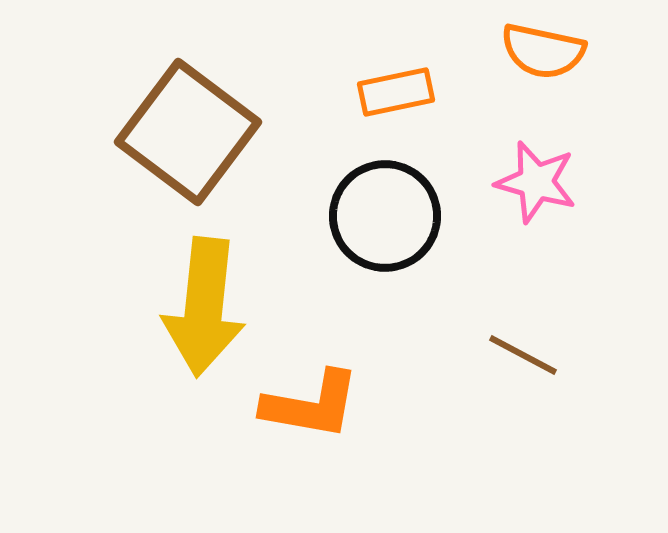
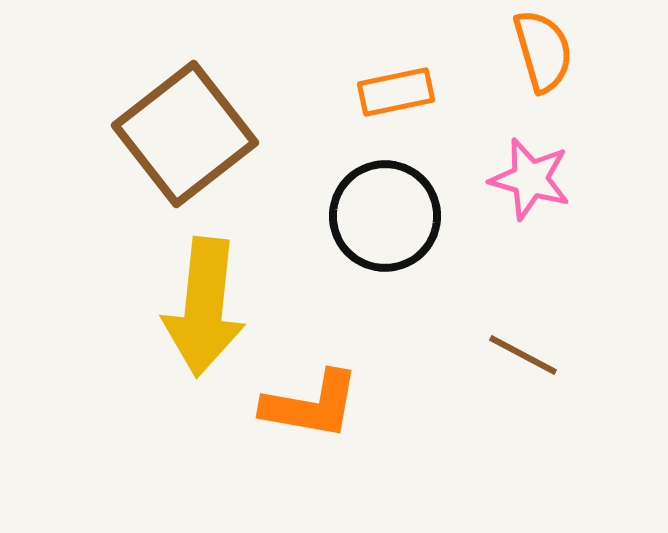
orange semicircle: rotated 118 degrees counterclockwise
brown square: moved 3 px left, 2 px down; rotated 15 degrees clockwise
pink star: moved 6 px left, 3 px up
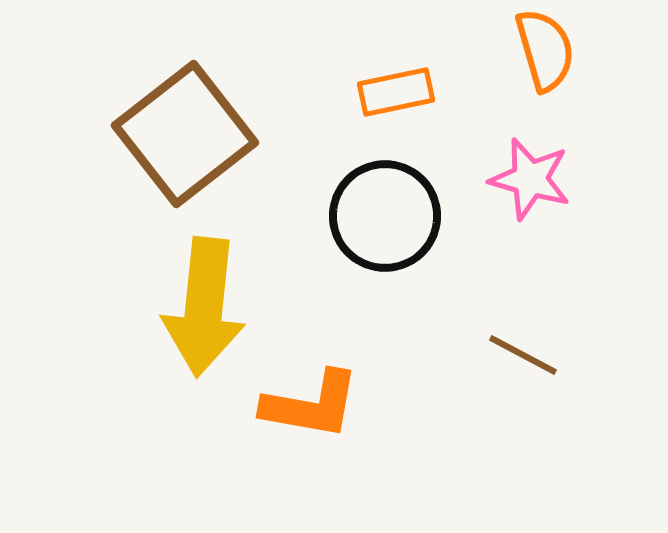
orange semicircle: moved 2 px right, 1 px up
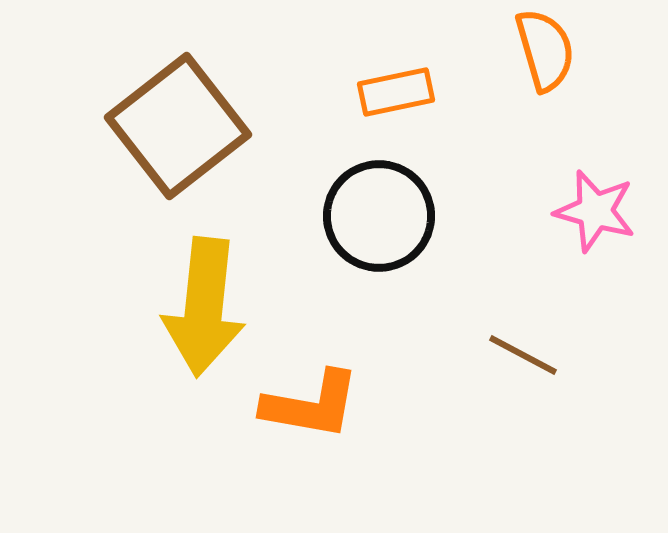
brown square: moved 7 px left, 8 px up
pink star: moved 65 px right, 32 px down
black circle: moved 6 px left
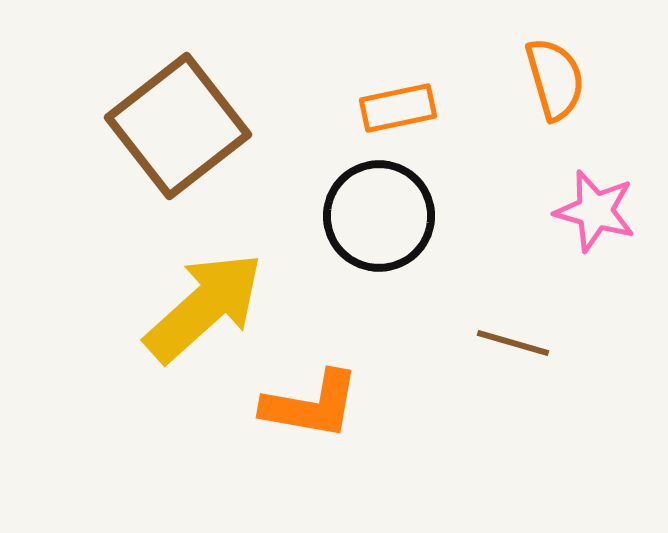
orange semicircle: moved 10 px right, 29 px down
orange rectangle: moved 2 px right, 16 px down
yellow arrow: rotated 138 degrees counterclockwise
brown line: moved 10 px left, 12 px up; rotated 12 degrees counterclockwise
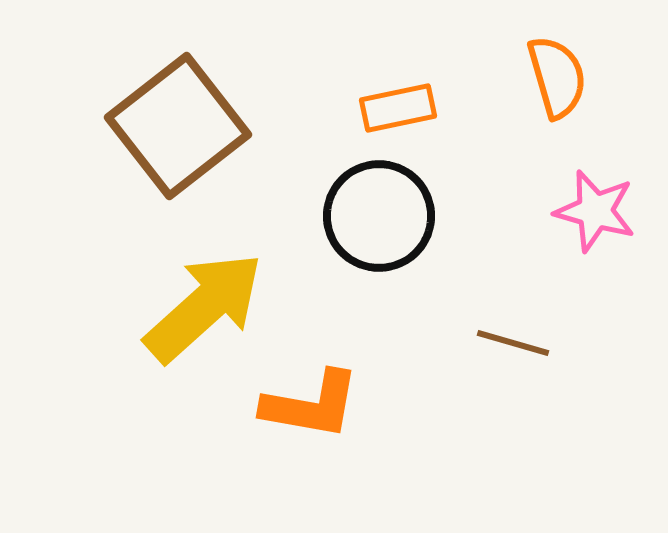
orange semicircle: moved 2 px right, 2 px up
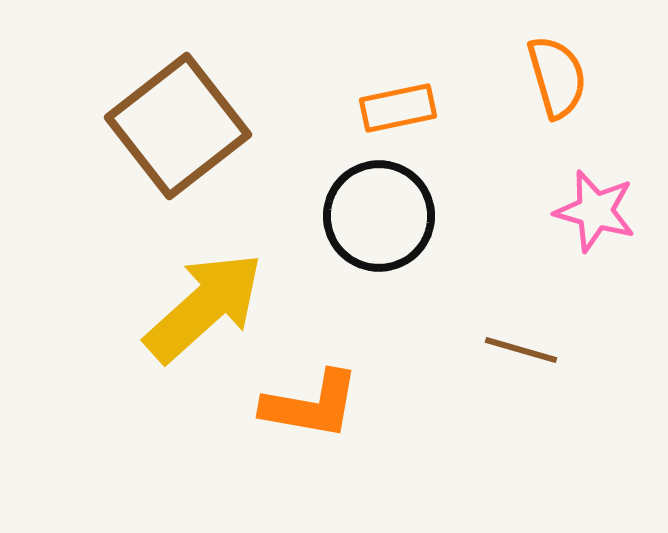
brown line: moved 8 px right, 7 px down
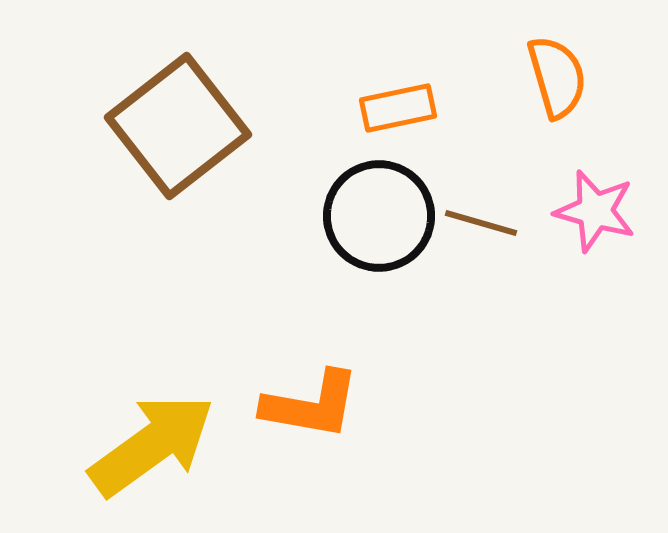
yellow arrow: moved 52 px left, 138 px down; rotated 6 degrees clockwise
brown line: moved 40 px left, 127 px up
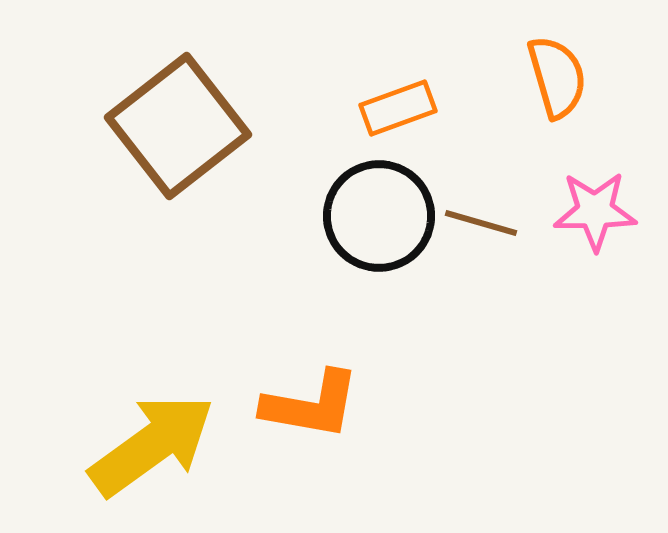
orange rectangle: rotated 8 degrees counterclockwise
pink star: rotated 16 degrees counterclockwise
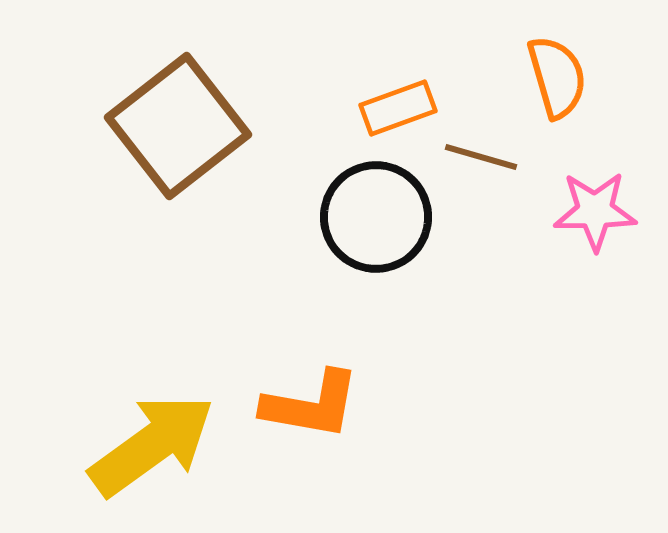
black circle: moved 3 px left, 1 px down
brown line: moved 66 px up
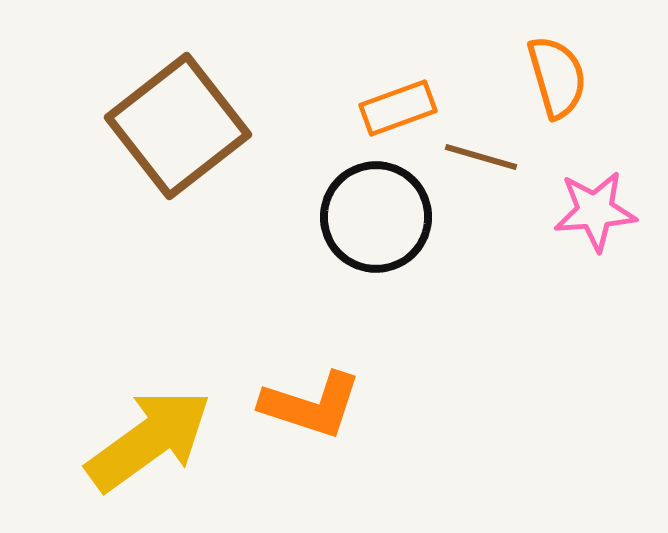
pink star: rotated 4 degrees counterclockwise
orange L-shape: rotated 8 degrees clockwise
yellow arrow: moved 3 px left, 5 px up
